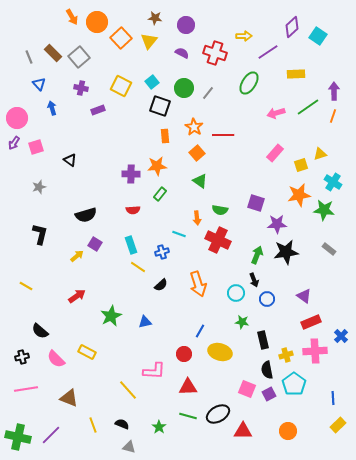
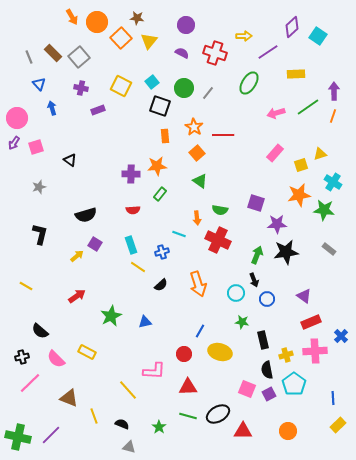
brown star at (155, 18): moved 18 px left
pink line at (26, 389): moved 4 px right, 6 px up; rotated 35 degrees counterclockwise
yellow line at (93, 425): moved 1 px right, 9 px up
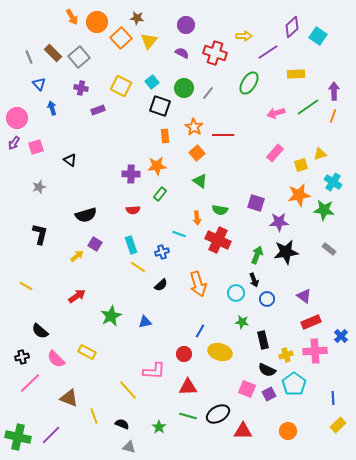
purple star at (277, 224): moved 2 px right, 2 px up
black semicircle at (267, 370): rotated 54 degrees counterclockwise
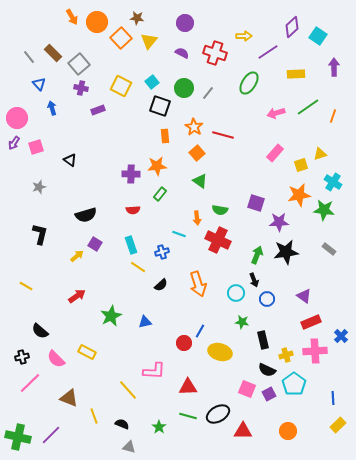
purple circle at (186, 25): moved 1 px left, 2 px up
gray line at (29, 57): rotated 16 degrees counterclockwise
gray square at (79, 57): moved 7 px down
purple arrow at (334, 91): moved 24 px up
red line at (223, 135): rotated 15 degrees clockwise
red circle at (184, 354): moved 11 px up
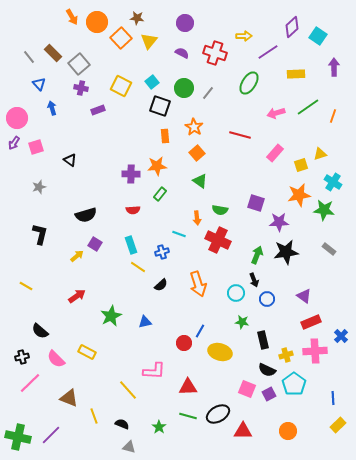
red line at (223, 135): moved 17 px right
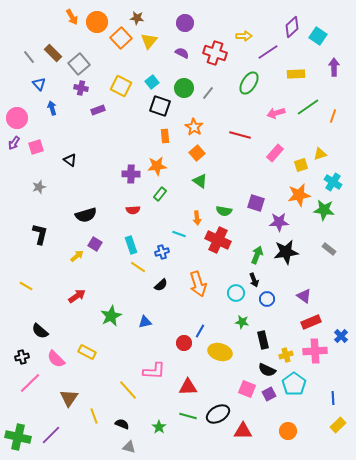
green semicircle at (220, 210): moved 4 px right, 1 px down
brown triangle at (69, 398): rotated 42 degrees clockwise
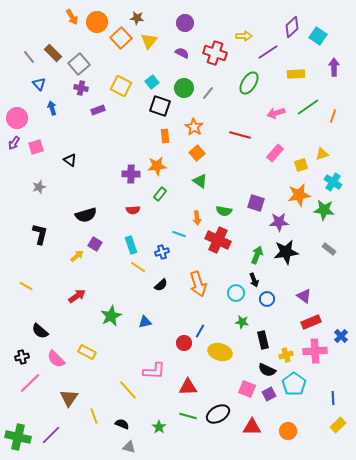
yellow triangle at (320, 154): moved 2 px right
red triangle at (243, 431): moved 9 px right, 4 px up
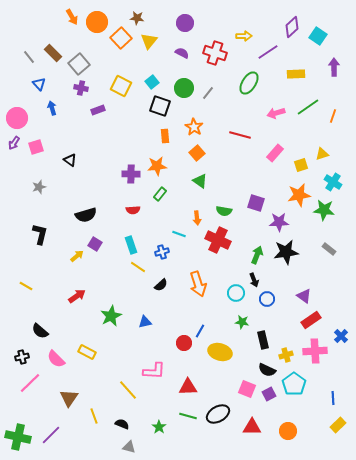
red rectangle at (311, 322): moved 2 px up; rotated 12 degrees counterclockwise
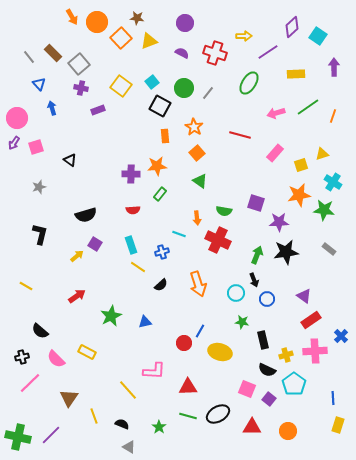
yellow triangle at (149, 41): rotated 30 degrees clockwise
yellow square at (121, 86): rotated 10 degrees clockwise
black square at (160, 106): rotated 10 degrees clockwise
purple square at (269, 394): moved 5 px down; rotated 24 degrees counterclockwise
yellow rectangle at (338, 425): rotated 28 degrees counterclockwise
gray triangle at (129, 447): rotated 16 degrees clockwise
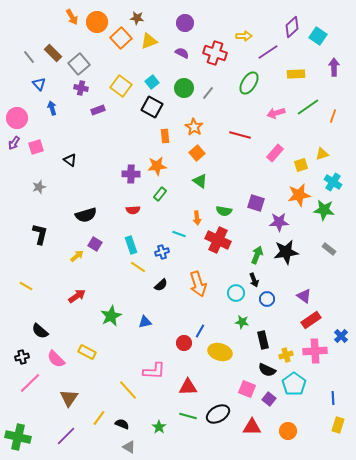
black square at (160, 106): moved 8 px left, 1 px down
yellow line at (94, 416): moved 5 px right, 2 px down; rotated 56 degrees clockwise
purple line at (51, 435): moved 15 px right, 1 px down
